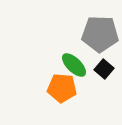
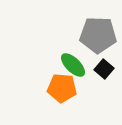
gray pentagon: moved 2 px left, 1 px down
green ellipse: moved 1 px left
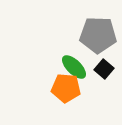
green ellipse: moved 1 px right, 2 px down
orange pentagon: moved 4 px right
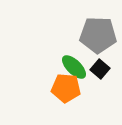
black square: moved 4 px left
